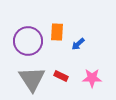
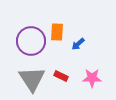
purple circle: moved 3 px right
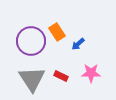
orange rectangle: rotated 36 degrees counterclockwise
pink star: moved 1 px left, 5 px up
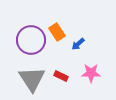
purple circle: moved 1 px up
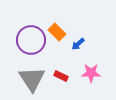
orange rectangle: rotated 12 degrees counterclockwise
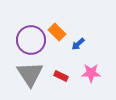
gray triangle: moved 2 px left, 5 px up
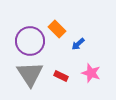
orange rectangle: moved 3 px up
purple circle: moved 1 px left, 1 px down
pink star: rotated 18 degrees clockwise
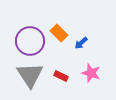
orange rectangle: moved 2 px right, 4 px down
blue arrow: moved 3 px right, 1 px up
gray triangle: moved 1 px down
